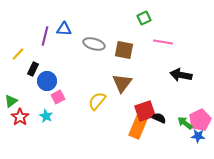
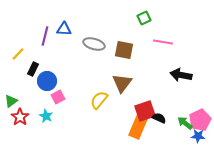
yellow semicircle: moved 2 px right, 1 px up
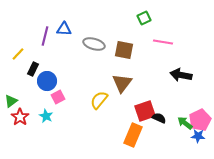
orange rectangle: moved 5 px left, 8 px down
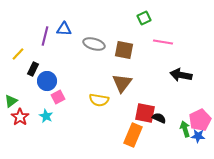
yellow semicircle: rotated 120 degrees counterclockwise
red square: moved 2 px down; rotated 30 degrees clockwise
green arrow: moved 6 px down; rotated 35 degrees clockwise
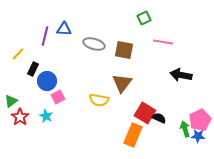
red square: rotated 20 degrees clockwise
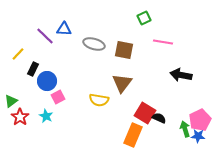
purple line: rotated 60 degrees counterclockwise
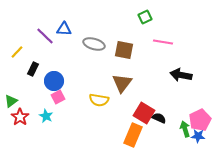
green square: moved 1 px right, 1 px up
yellow line: moved 1 px left, 2 px up
blue circle: moved 7 px right
red square: moved 1 px left
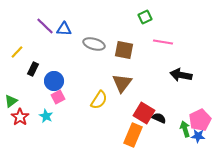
purple line: moved 10 px up
yellow semicircle: rotated 66 degrees counterclockwise
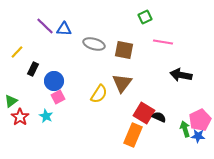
yellow semicircle: moved 6 px up
black semicircle: moved 1 px up
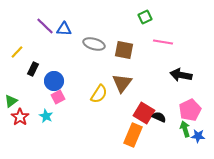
pink pentagon: moved 10 px left, 10 px up
